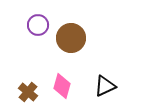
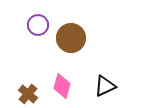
brown cross: moved 2 px down
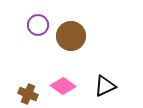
brown circle: moved 2 px up
pink diamond: moved 1 px right; rotated 70 degrees counterclockwise
brown cross: rotated 18 degrees counterclockwise
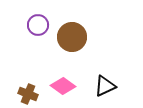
brown circle: moved 1 px right, 1 px down
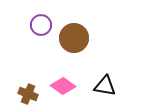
purple circle: moved 3 px right
brown circle: moved 2 px right, 1 px down
black triangle: rotated 35 degrees clockwise
